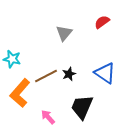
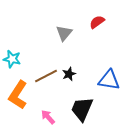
red semicircle: moved 5 px left
blue triangle: moved 4 px right, 7 px down; rotated 25 degrees counterclockwise
orange L-shape: moved 2 px left, 2 px down; rotated 8 degrees counterclockwise
black trapezoid: moved 2 px down
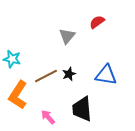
gray triangle: moved 3 px right, 3 px down
blue triangle: moved 3 px left, 5 px up
black trapezoid: rotated 28 degrees counterclockwise
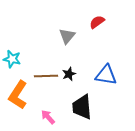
brown line: rotated 25 degrees clockwise
black trapezoid: moved 2 px up
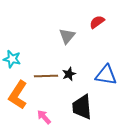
pink arrow: moved 4 px left
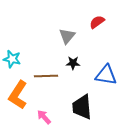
black star: moved 4 px right, 11 px up; rotated 24 degrees clockwise
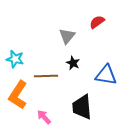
cyan star: moved 3 px right
black star: rotated 24 degrees clockwise
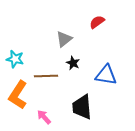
gray triangle: moved 3 px left, 3 px down; rotated 12 degrees clockwise
